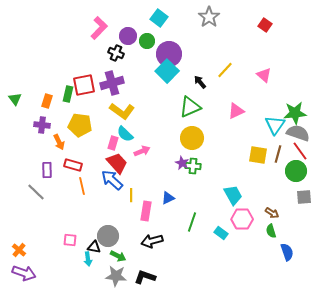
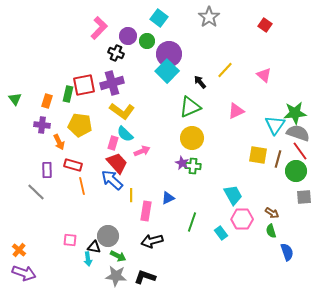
brown line at (278, 154): moved 5 px down
cyan rectangle at (221, 233): rotated 16 degrees clockwise
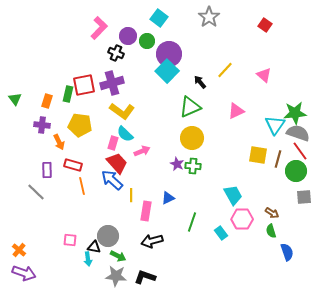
purple star at (182, 163): moved 5 px left, 1 px down
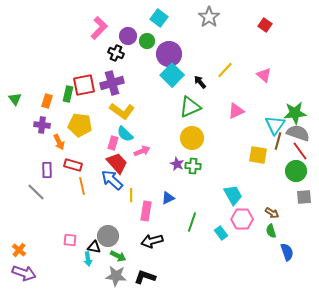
cyan square at (167, 71): moved 5 px right, 4 px down
brown line at (278, 159): moved 18 px up
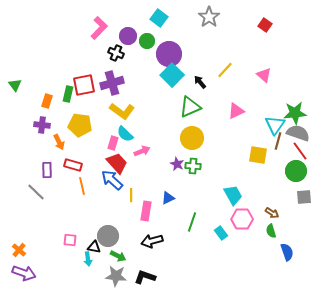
green triangle at (15, 99): moved 14 px up
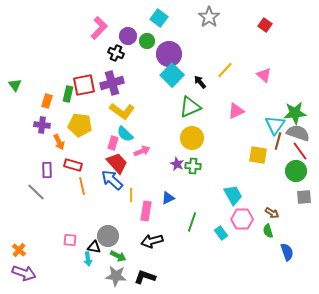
green semicircle at (271, 231): moved 3 px left
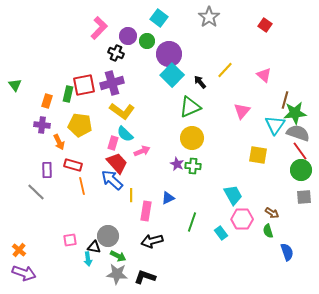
pink triangle at (236, 111): moved 6 px right; rotated 24 degrees counterclockwise
brown line at (278, 141): moved 7 px right, 41 px up
green circle at (296, 171): moved 5 px right, 1 px up
pink square at (70, 240): rotated 16 degrees counterclockwise
gray star at (116, 276): moved 1 px right, 2 px up
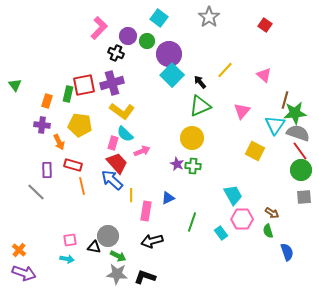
green triangle at (190, 107): moved 10 px right, 1 px up
yellow square at (258, 155): moved 3 px left, 4 px up; rotated 18 degrees clockwise
cyan arrow at (88, 259): moved 21 px left; rotated 72 degrees counterclockwise
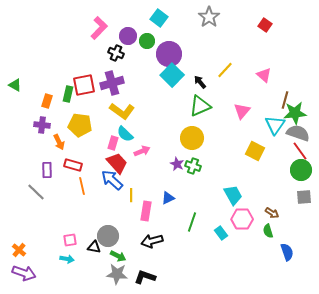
green triangle at (15, 85): rotated 24 degrees counterclockwise
green cross at (193, 166): rotated 14 degrees clockwise
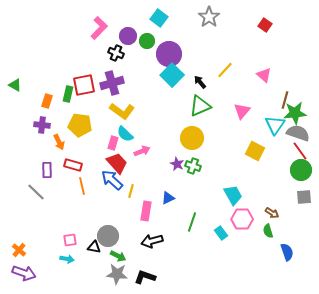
yellow line at (131, 195): moved 4 px up; rotated 16 degrees clockwise
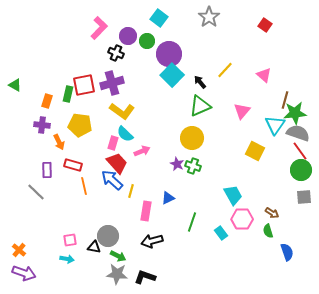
orange line at (82, 186): moved 2 px right
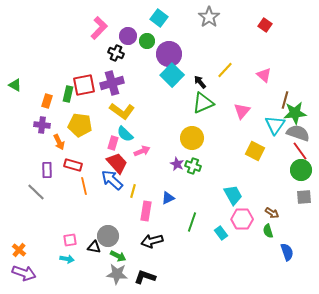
green triangle at (200, 106): moved 3 px right, 3 px up
yellow line at (131, 191): moved 2 px right
